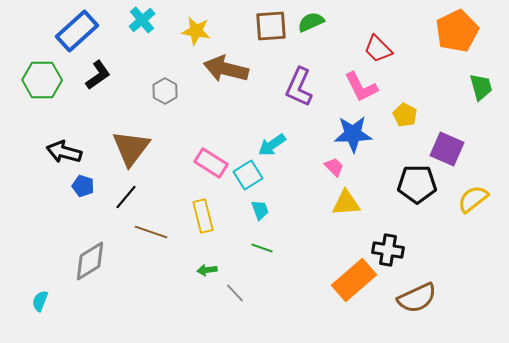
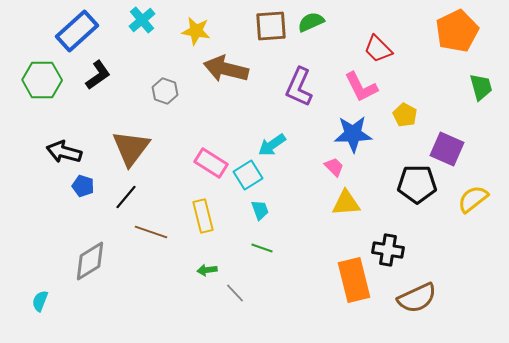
gray hexagon: rotated 10 degrees counterclockwise
orange rectangle: rotated 63 degrees counterclockwise
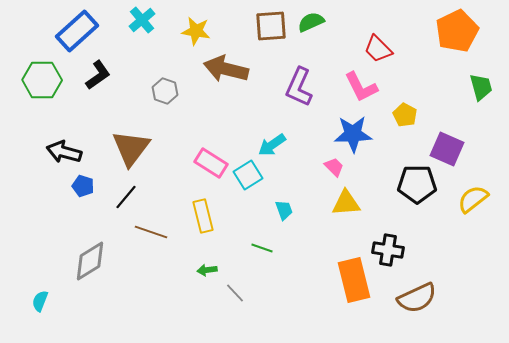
cyan trapezoid: moved 24 px right
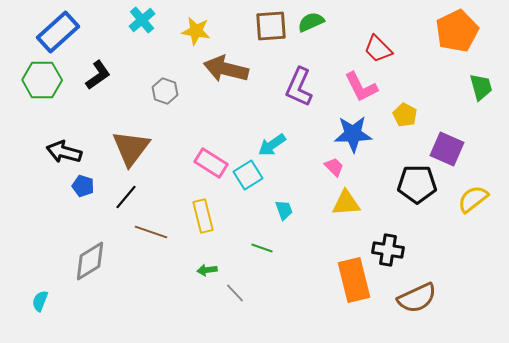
blue rectangle: moved 19 px left, 1 px down
